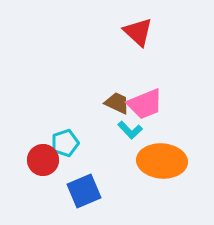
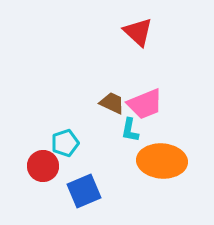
brown trapezoid: moved 5 px left
cyan L-shape: rotated 55 degrees clockwise
red circle: moved 6 px down
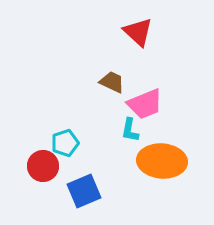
brown trapezoid: moved 21 px up
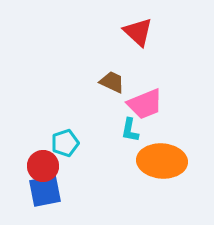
blue square: moved 39 px left; rotated 12 degrees clockwise
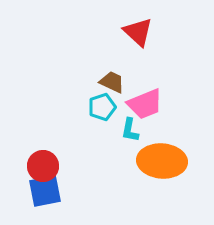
cyan pentagon: moved 37 px right, 36 px up
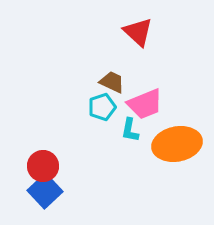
orange ellipse: moved 15 px right, 17 px up; rotated 15 degrees counterclockwise
blue square: rotated 32 degrees counterclockwise
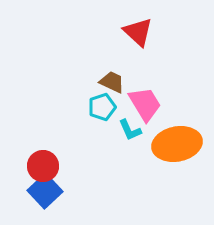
pink trapezoid: rotated 99 degrees counterclockwise
cyan L-shape: rotated 35 degrees counterclockwise
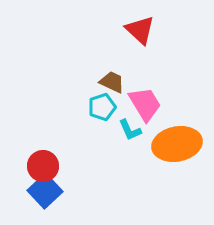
red triangle: moved 2 px right, 2 px up
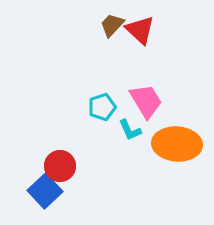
brown trapezoid: moved 57 px up; rotated 72 degrees counterclockwise
pink trapezoid: moved 1 px right, 3 px up
orange ellipse: rotated 15 degrees clockwise
red circle: moved 17 px right
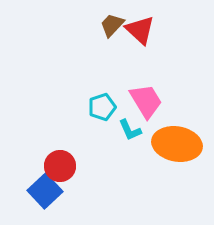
orange ellipse: rotated 6 degrees clockwise
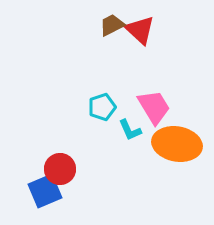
brown trapezoid: rotated 20 degrees clockwise
pink trapezoid: moved 8 px right, 6 px down
red circle: moved 3 px down
blue square: rotated 20 degrees clockwise
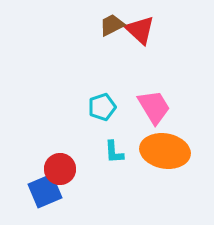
cyan L-shape: moved 16 px left, 22 px down; rotated 20 degrees clockwise
orange ellipse: moved 12 px left, 7 px down
